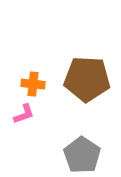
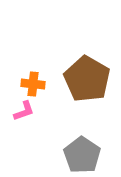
brown pentagon: rotated 27 degrees clockwise
pink L-shape: moved 3 px up
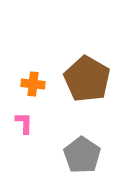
pink L-shape: moved 12 px down; rotated 70 degrees counterclockwise
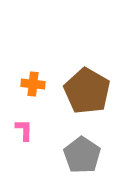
brown pentagon: moved 12 px down
pink L-shape: moved 7 px down
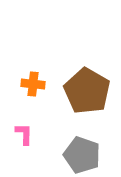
pink L-shape: moved 4 px down
gray pentagon: rotated 15 degrees counterclockwise
